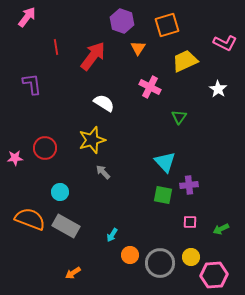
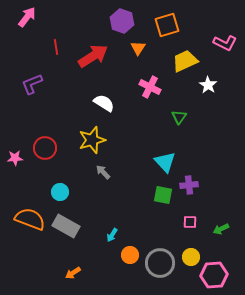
red arrow: rotated 20 degrees clockwise
purple L-shape: rotated 105 degrees counterclockwise
white star: moved 10 px left, 4 px up
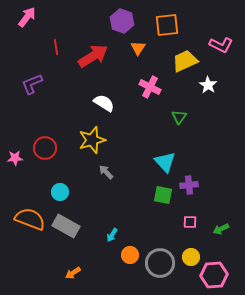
orange square: rotated 10 degrees clockwise
pink L-shape: moved 4 px left, 2 px down
gray arrow: moved 3 px right
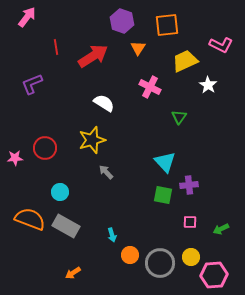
cyan arrow: rotated 48 degrees counterclockwise
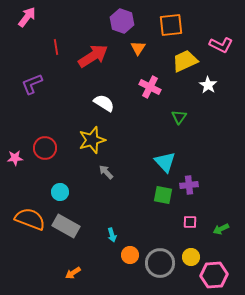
orange square: moved 4 px right
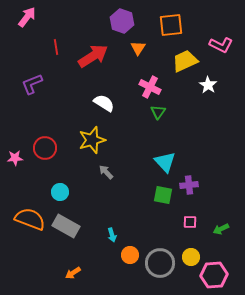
green triangle: moved 21 px left, 5 px up
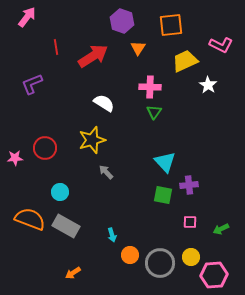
pink cross: rotated 25 degrees counterclockwise
green triangle: moved 4 px left
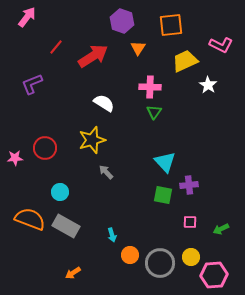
red line: rotated 49 degrees clockwise
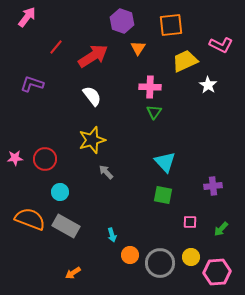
purple L-shape: rotated 40 degrees clockwise
white semicircle: moved 12 px left, 7 px up; rotated 20 degrees clockwise
red circle: moved 11 px down
purple cross: moved 24 px right, 1 px down
green arrow: rotated 21 degrees counterclockwise
pink hexagon: moved 3 px right, 3 px up
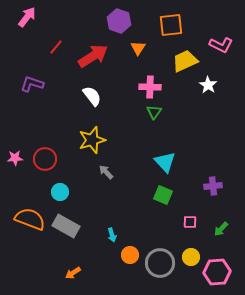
purple hexagon: moved 3 px left
green square: rotated 12 degrees clockwise
